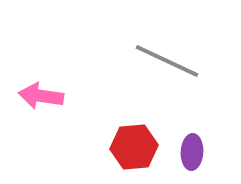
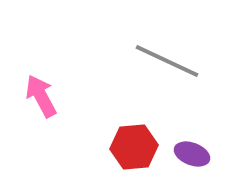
pink arrow: rotated 54 degrees clockwise
purple ellipse: moved 2 px down; rotated 72 degrees counterclockwise
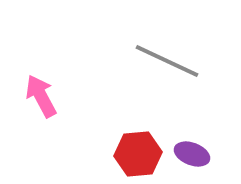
red hexagon: moved 4 px right, 7 px down
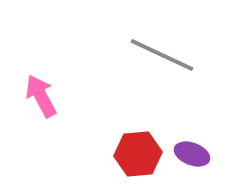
gray line: moved 5 px left, 6 px up
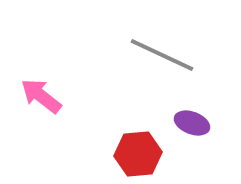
pink arrow: rotated 24 degrees counterclockwise
purple ellipse: moved 31 px up
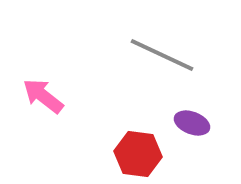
pink arrow: moved 2 px right
red hexagon: rotated 12 degrees clockwise
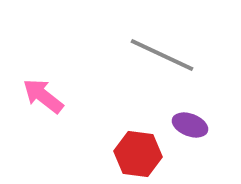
purple ellipse: moved 2 px left, 2 px down
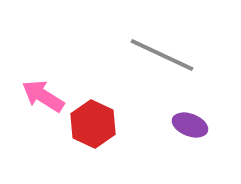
pink arrow: rotated 6 degrees counterclockwise
red hexagon: moved 45 px left, 30 px up; rotated 18 degrees clockwise
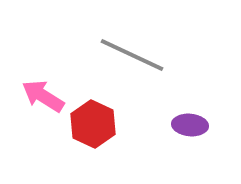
gray line: moved 30 px left
purple ellipse: rotated 16 degrees counterclockwise
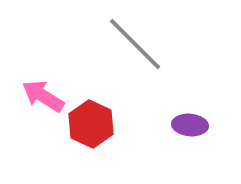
gray line: moved 3 px right, 11 px up; rotated 20 degrees clockwise
red hexagon: moved 2 px left
